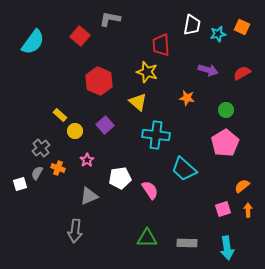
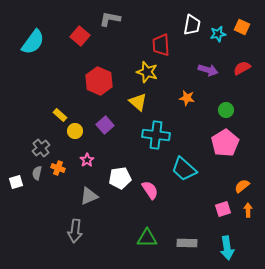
red semicircle: moved 5 px up
gray semicircle: rotated 16 degrees counterclockwise
white square: moved 4 px left, 2 px up
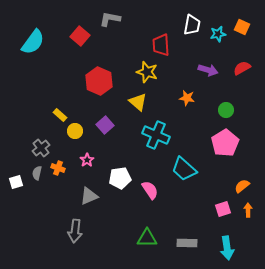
cyan cross: rotated 16 degrees clockwise
